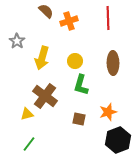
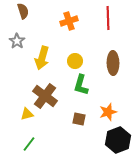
brown semicircle: moved 23 px left; rotated 28 degrees clockwise
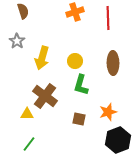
orange cross: moved 6 px right, 9 px up
yellow triangle: rotated 16 degrees clockwise
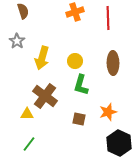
black hexagon: moved 1 px right, 3 px down; rotated 15 degrees counterclockwise
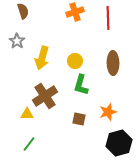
brown cross: rotated 20 degrees clockwise
black hexagon: rotated 20 degrees clockwise
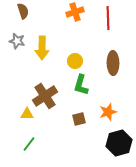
gray star: rotated 21 degrees counterclockwise
yellow arrow: moved 10 px up; rotated 15 degrees counterclockwise
brown square: rotated 24 degrees counterclockwise
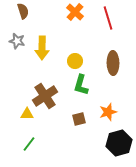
orange cross: rotated 30 degrees counterclockwise
red line: rotated 15 degrees counterclockwise
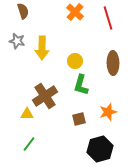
black hexagon: moved 19 px left, 6 px down
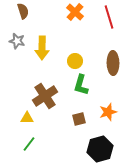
red line: moved 1 px right, 1 px up
yellow triangle: moved 4 px down
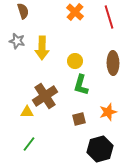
yellow triangle: moved 6 px up
